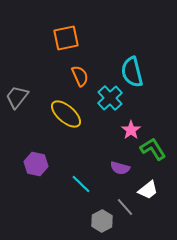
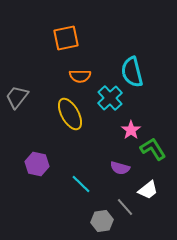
orange semicircle: rotated 115 degrees clockwise
yellow ellipse: moved 4 px right; rotated 20 degrees clockwise
purple hexagon: moved 1 px right
gray hexagon: rotated 20 degrees clockwise
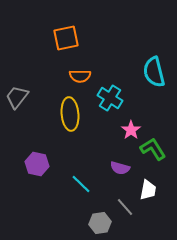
cyan semicircle: moved 22 px right
cyan cross: rotated 15 degrees counterclockwise
yellow ellipse: rotated 24 degrees clockwise
white trapezoid: rotated 40 degrees counterclockwise
gray hexagon: moved 2 px left, 2 px down
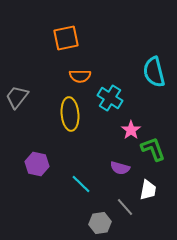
green L-shape: rotated 12 degrees clockwise
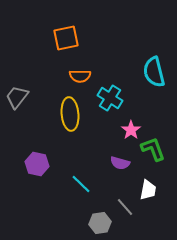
purple semicircle: moved 5 px up
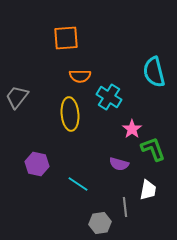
orange square: rotated 8 degrees clockwise
cyan cross: moved 1 px left, 1 px up
pink star: moved 1 px right, 1 px up
purple semicircle: moved 1 px left, 1 px down
cyan line: moved 3 px left; rotated 10 degrees counterclockwise
gray line: rotated 36 degrees clockwise
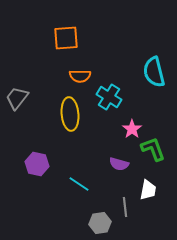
gray trapezoid: moved 1 px down
cyan line: moved 1 px right
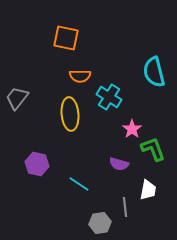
orange square: rotated 16 degrees clockwise
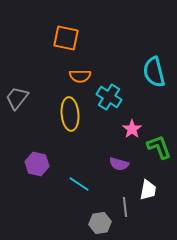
green L-shape: moved 6 px right, 2 px up
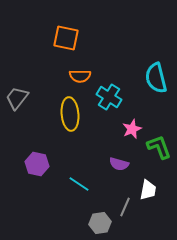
cyan semicircle: moved 2 px right, 6 px down
pink star: rotated 12 degrees clockwise
gray line: rotated 30 degrees clockwise
